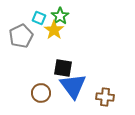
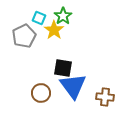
green star: moved 3 px right
gray pentagon: moved 3 px right
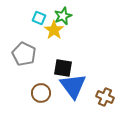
green star: rotated 12 degrees clockwise
gray pentagon: moved 18 px down; rotated 20 degrees counterclockwise
brown cross: rotated 18 degrees clockwise
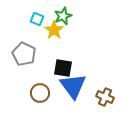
cyan square: moved 2 px left, 1 px down
brown circle: moved 1 px left
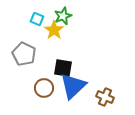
blue triangle: rotated 24 degrees clockwise
brown circle: moved 4 px right, 5 px up
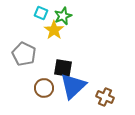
cyan square: moved 4 px right, 6 px up
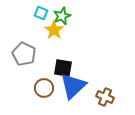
green star: moved 1 px left
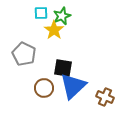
cyan square: rotated 24 degrees counterclockwise
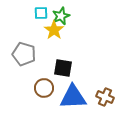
green star: moved 1 px left
gray pentagon: rotated 10 degrees counterclockwise
blue triangle: moved 11 px down; rotated 40 degrees clockwise
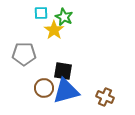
green star: moved 3 px right, 1 px down; rotated 24 degrees counterclockwise
gray pentagon: rotated 15 degrees counterclockwise
black square: moved 3 px down
blue triangle: moved 7 px left, 6 px up; rotated 12 degrees counterclockwise
